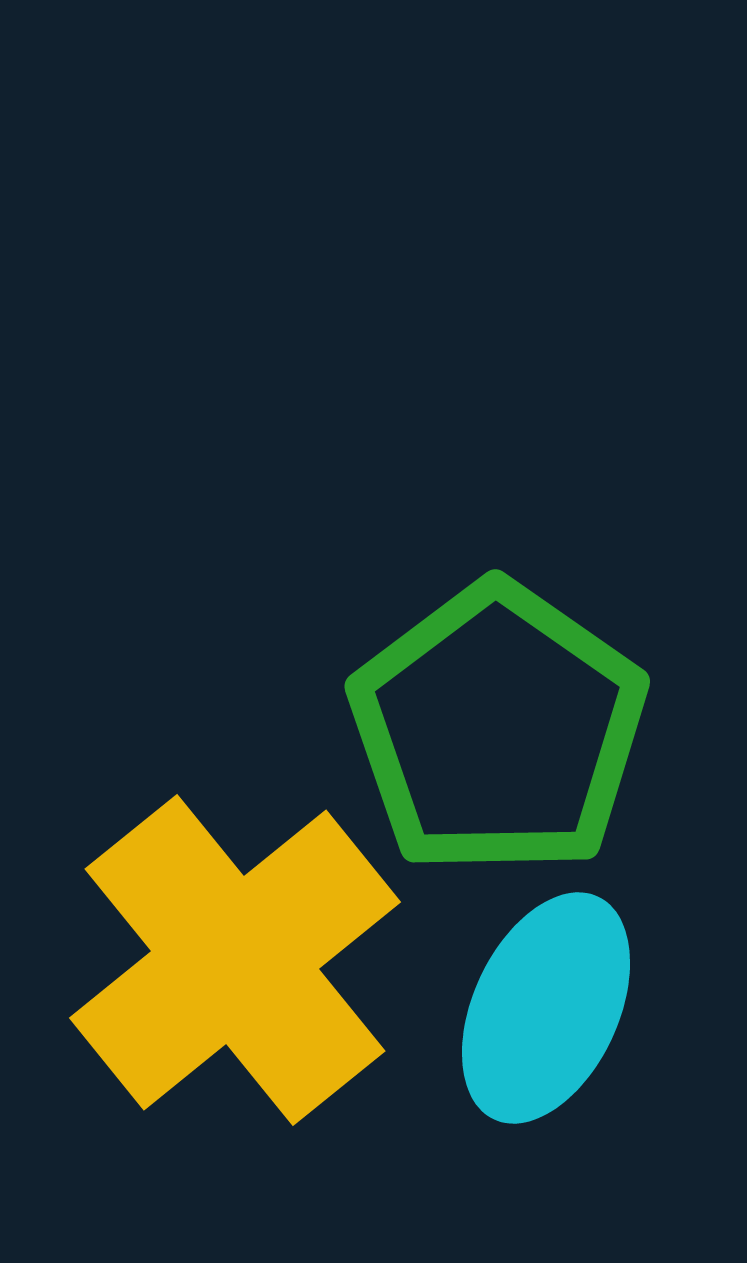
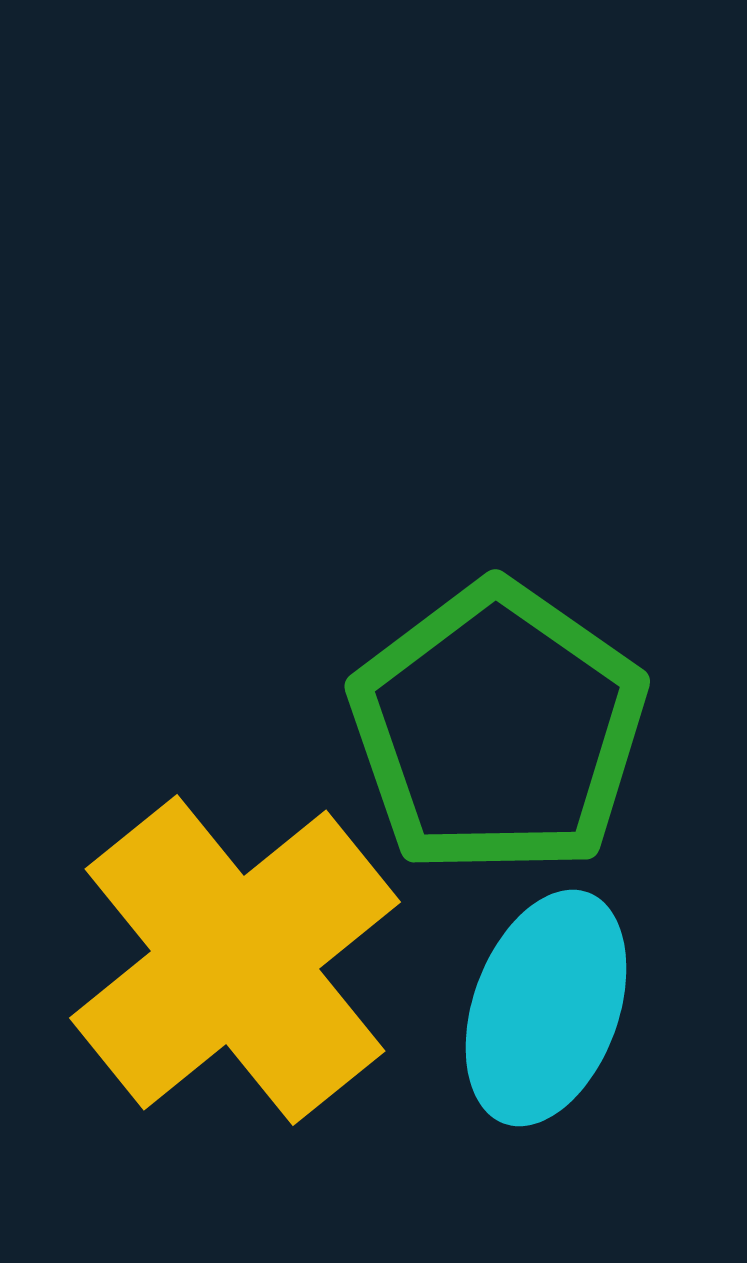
cyan ellipse: rotated 5 degrees counterclockwise
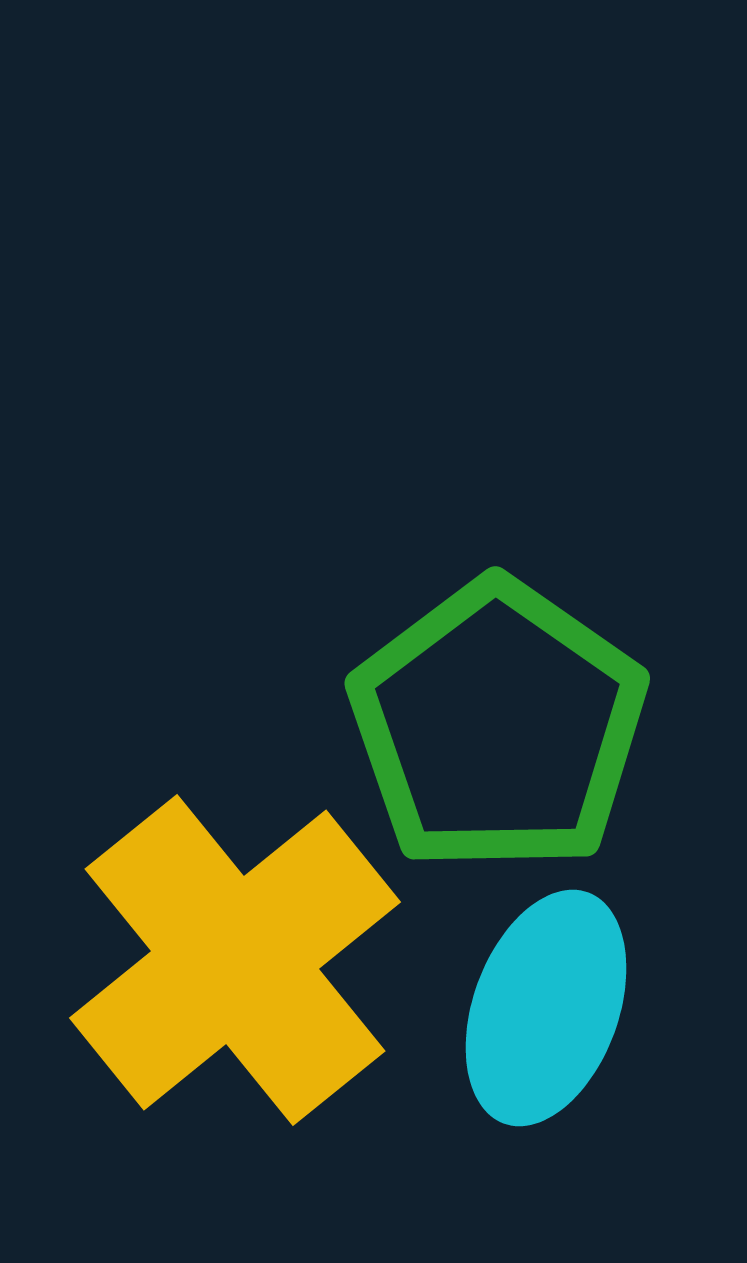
green pentagon: moved 3 px up
